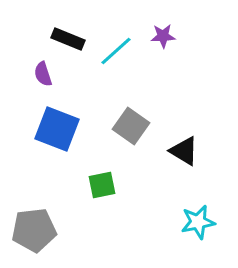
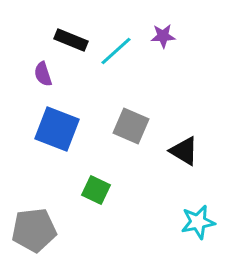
black rectangle: moved 3 px right, 1 px down
gray square: rotated 12 degrees counterclockwise
green square: moved 6 px left, 5 px down; rotated 36 degrees clockwise
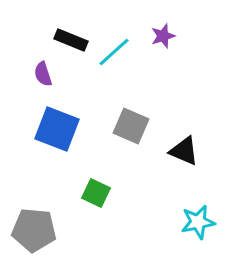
purple star: rotated 15 degrees counterclockwise
cyan line: moved 2 px left, 1 px down
black triangle: rotated 8 degrees counterclockwise
green square: moved 3 px down
gray pentagon: rotated 12 degrees clockwise
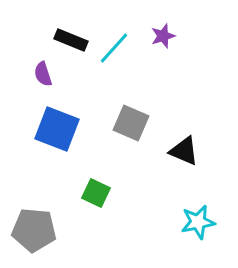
cyan line: moved 4 px up; rotated 6 degrees counterclockwise
gray square: moved 3 px up
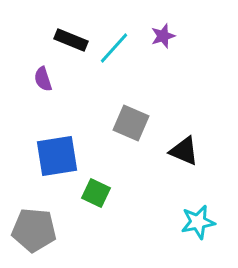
purple semicircle: moved 5 px down
blue square: moved 27 px down; rotated 30 degrees counterclockwise
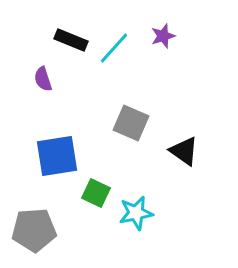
black triangle: rotated 12 degrees clockwise
cyan star: moved 62 px left, 9 px up
gray pentagon: rotated 9 degrees counterclockwise
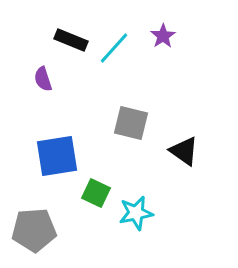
purple star: rotated 15 degrees counterclockwise
gray square: rotated 9 degrees counterclockwise
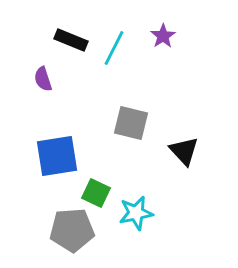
cyan line: rotated 15 degrees counterclockwise
black triangle: rotated 12 degrees clockwise
gray pentagon: moved 38 px right
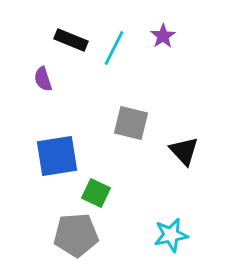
cyan star: moved 35 px right, 22 px down
gray pentagon: moved 4 px right, 5 px down
